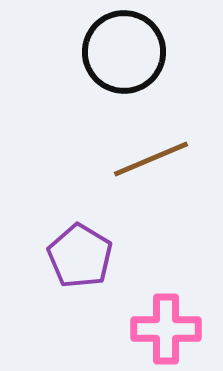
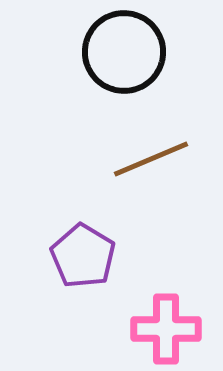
purple pentagon: moved 3 px right
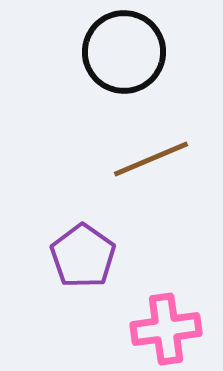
purple pentagon: rotated 4 degrees clockwise
pink cross: rotated 8 degrees counterclockwise
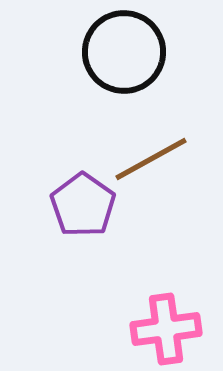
brown line: rotated 6 degrees counterclockwise
purple pentagon: moved 51 px up
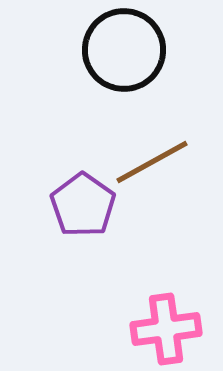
black circle: moved 2 px up
brown line: moved 1 px right, 3 px down
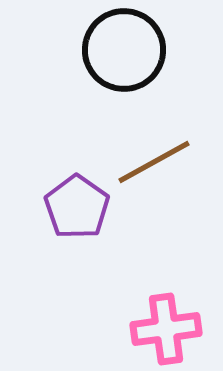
brown line: moved 2 px right
purple pentagon: moved 6 px left, 2 px down
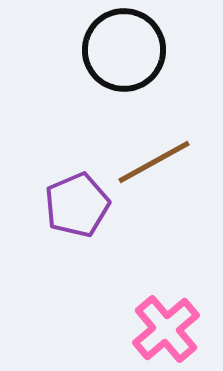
purple pentagon: moved 2 px up; rotated 14 degrees clockwise
pink cross: rotated 32 degrees counterclockwise
